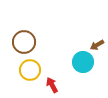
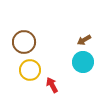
brown arrow: moved 13 px left, 5 px up
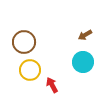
brown arrow: moved 1 px right, 5 px up
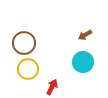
brown circle: moved 1 px down
yellow circle: moved 2 px left, 1 px up
red arrow: moved 2 px down; rotated 56 degrees clockwise
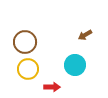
brown circle: moved 1 px right, 1 px up
cyan circle: moved 8 px left, 3 px down
red arrow: rotated 63 degrees clockwise
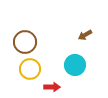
yellow circle: moved 2 px right
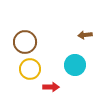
brown arrow: rotated 24 degrees clockwise
red arrow: moved 1 px left
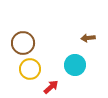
brown arrow: moved 3 px right, 3 px down
brown circle: moved 2 px left, 1 px down
red arrow: rotated 42 degrees counterclockwise
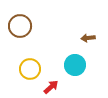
brown circle: moved 3 px left, 17 px up
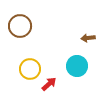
cyan circle: moved 2 px right, 1 px down
red arrow: moved 2 px left, 3 px up
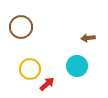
brown circle: moved 1 px right, 1 px down
red arrow: moved 2 px left
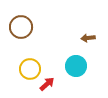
cyan circle: moved 1 px left
